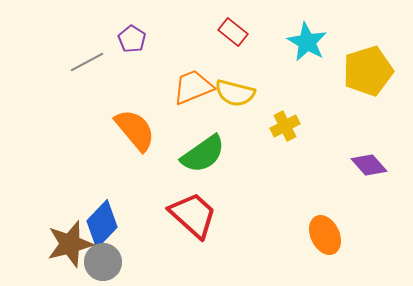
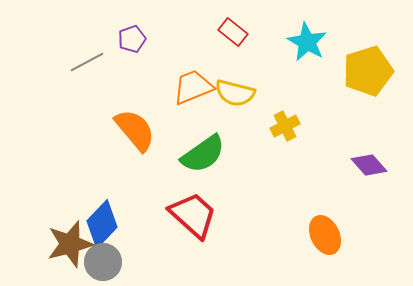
purple pentagon: rotated 20 degrees clockwise
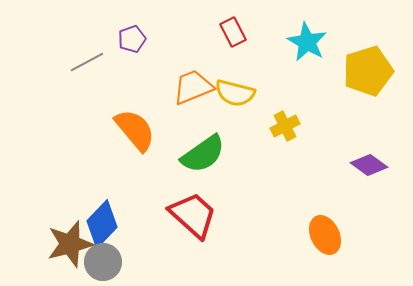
red rectangle: rotated 24 degrees clockwise
purple diamond: rotated 12 degrees counterclockwise
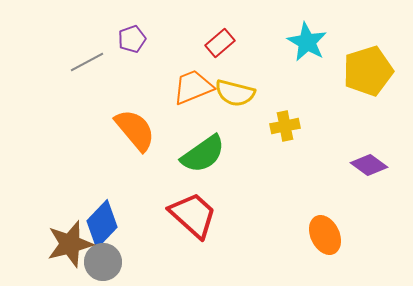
red rectangle: moved 13 px left, 11 px down; rotated 76 degrees clockwise
yellow cross: rotated 16 degrees clockwise
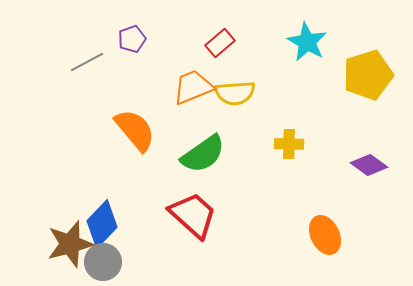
yellow pentagon: moved 4 px down
yellow semicircle: rotated 18 degrees counterclockwise
yellow cross: moved 4 px right, 18 px down; rotated 12 degrees clockwise
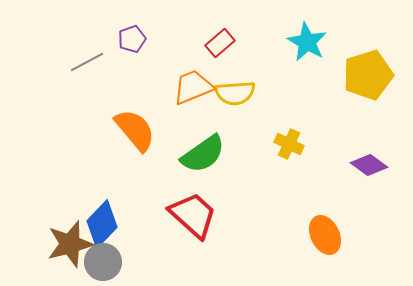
yellow cross: rotated 24 degrees clockwise
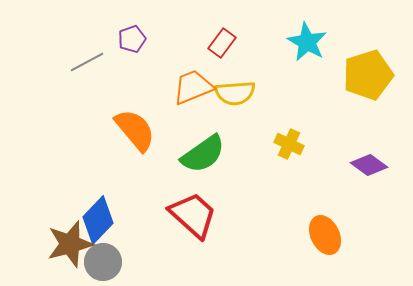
red rectangle: moved 2 px right; rotated 12 degrees counterclockwise
blue diamond: moved 4 px left, 4 px up
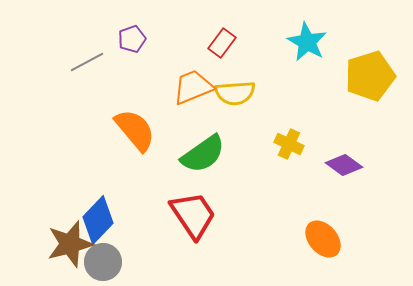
yellow pentagon: moved 2 px right, 1 px down
purple diamond: moved 25 px left
red trapezoid: rotated 14 degrees clockwise
orange ellipse: moved 2 px left, 4 px down; rotated 15 degrees counterclockwise
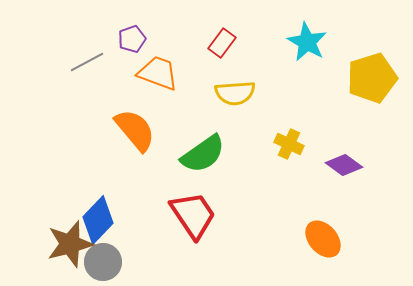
yellow pentagon: moved 2 px right, 2 px down
orange trapezoid: moved 35 px left, 14 px up; rotated 42 degrees clockwise
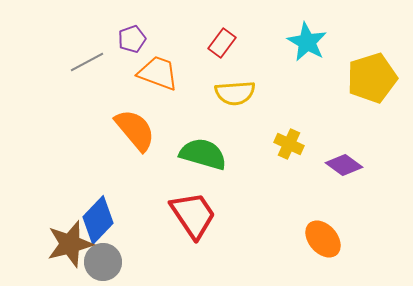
green semicircle: rotated 129 degrees counterclockwise
